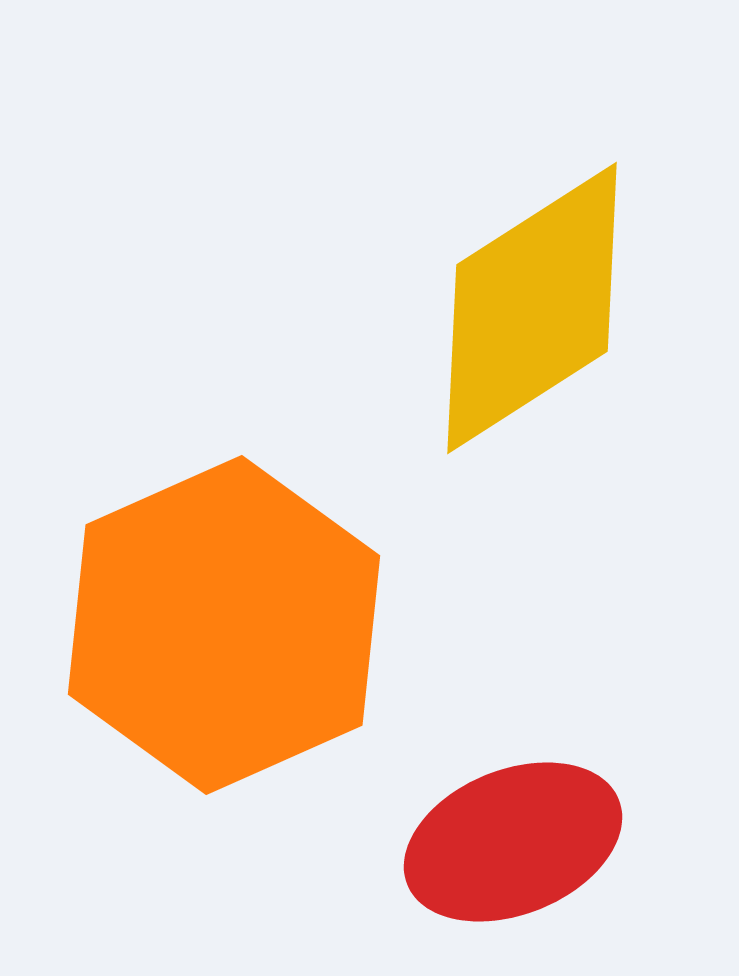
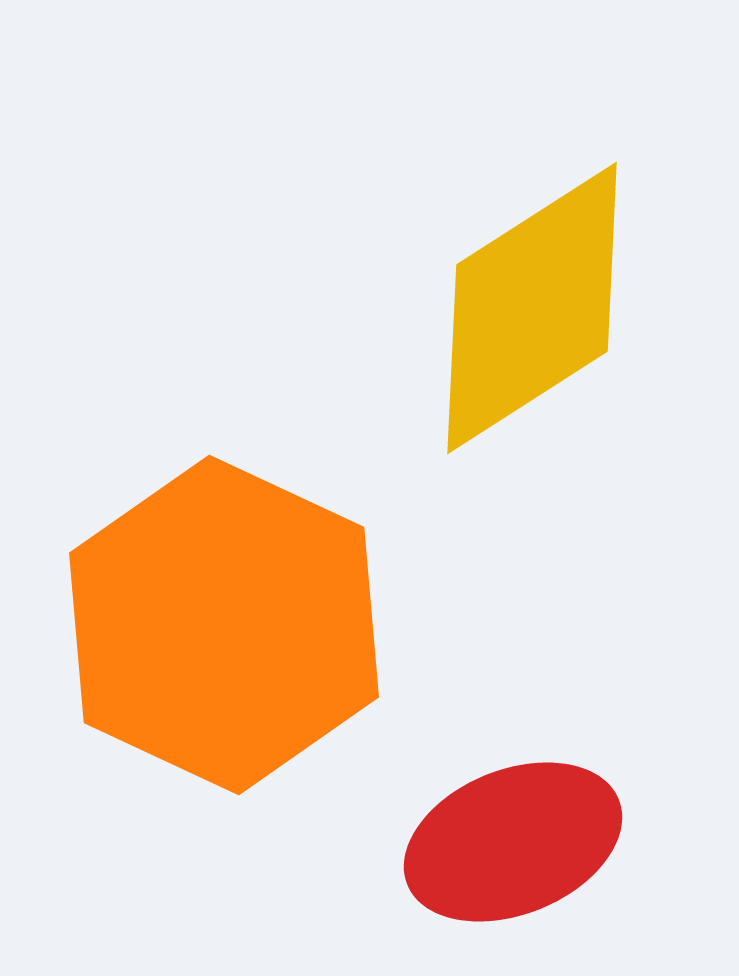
orange hexagon: rotated 11 degrees counterclockwise
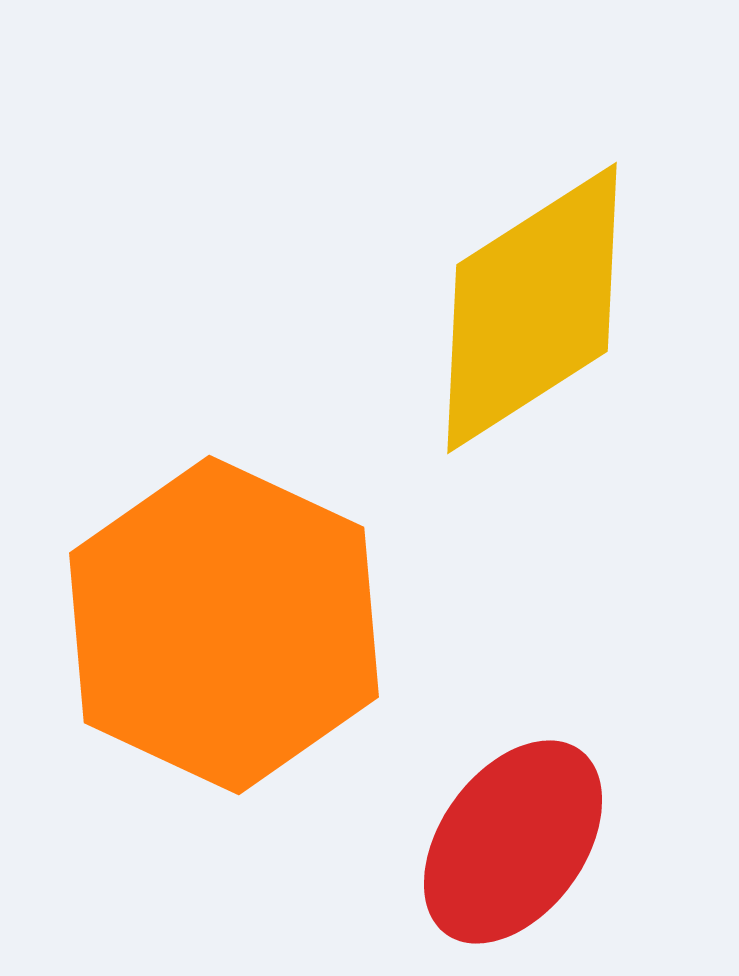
red ellipse: rotated 32 degrees counterclockwise
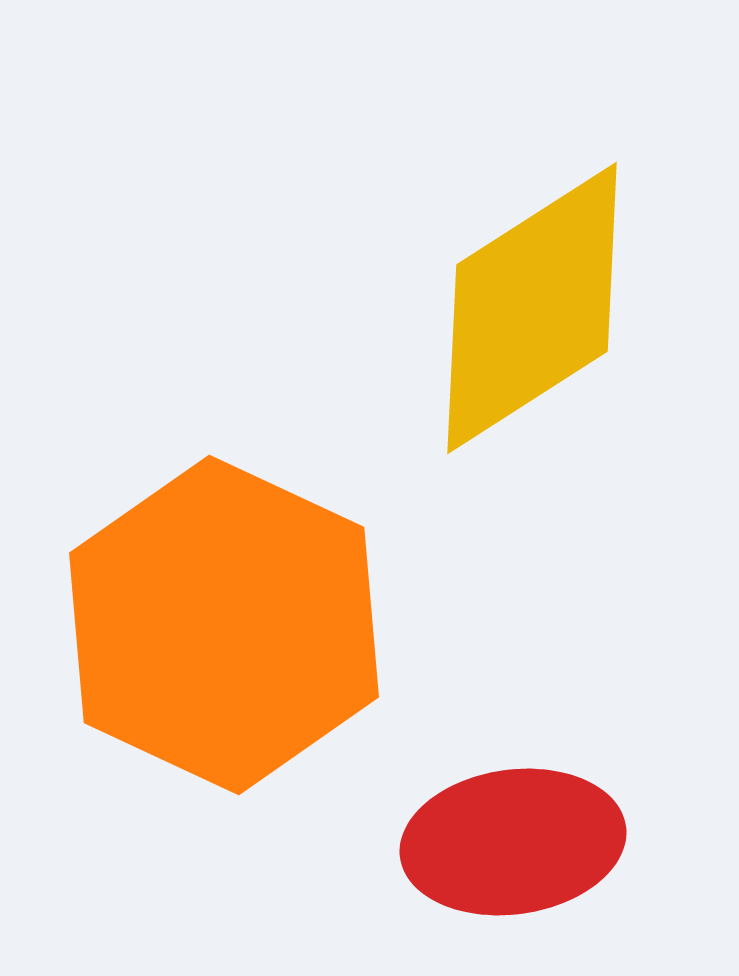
red ellipse: rotated 46 degrees clockwise
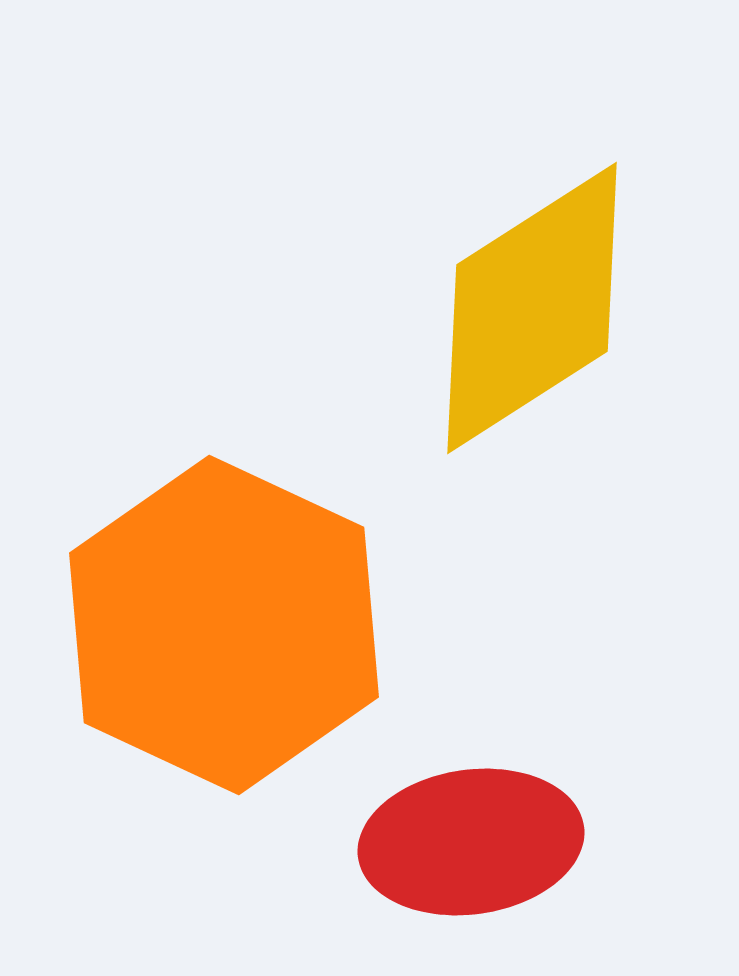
red ellipse: moved 42 px left
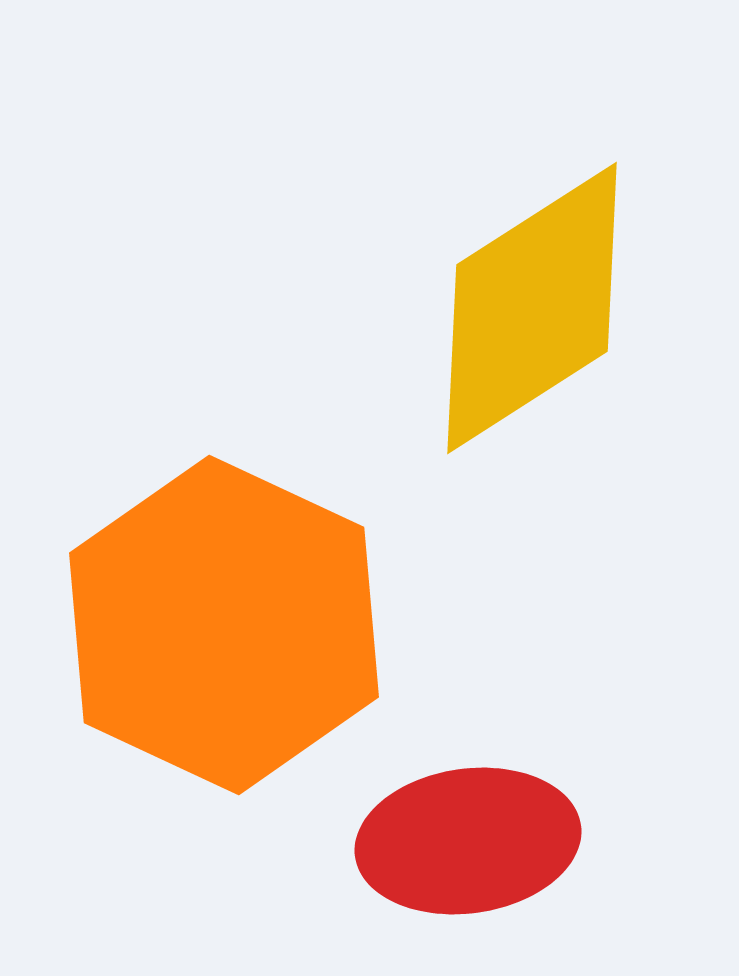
red ellipse: moved 3 px left, 1 px up
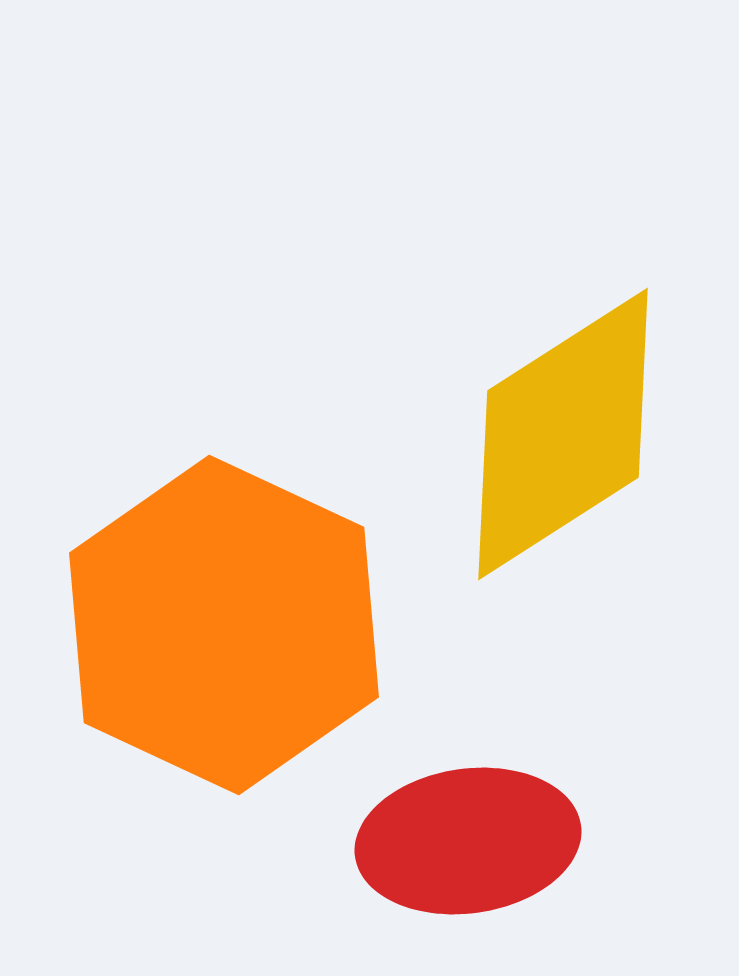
yellow diamond: moved 31 px right, 126 px down
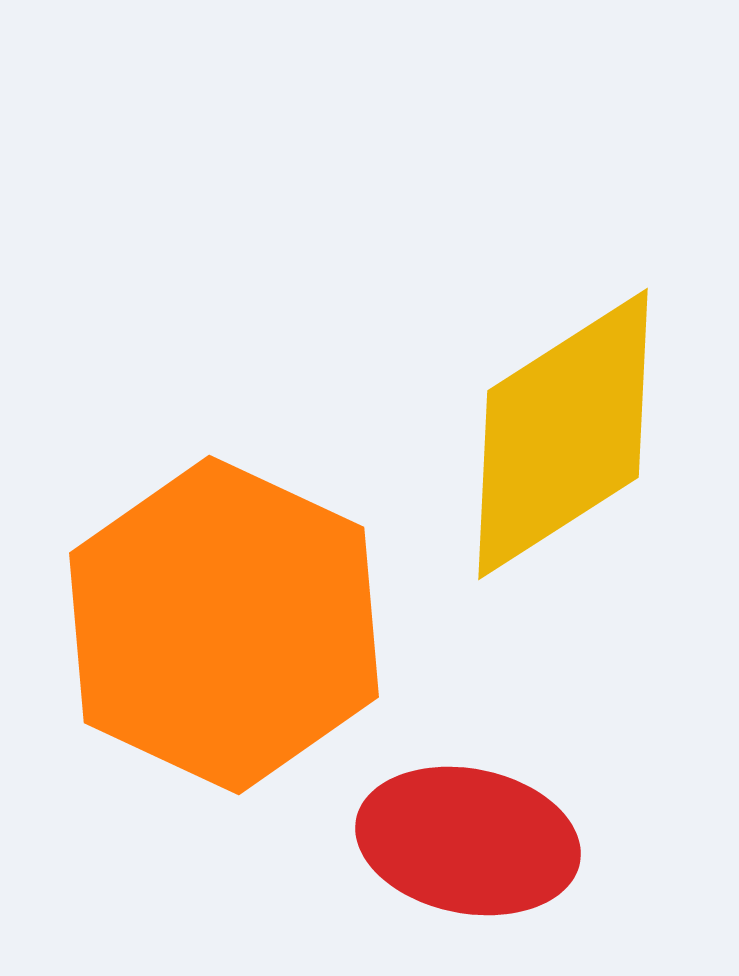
red ellipse: rotated 19 degrees clockwise
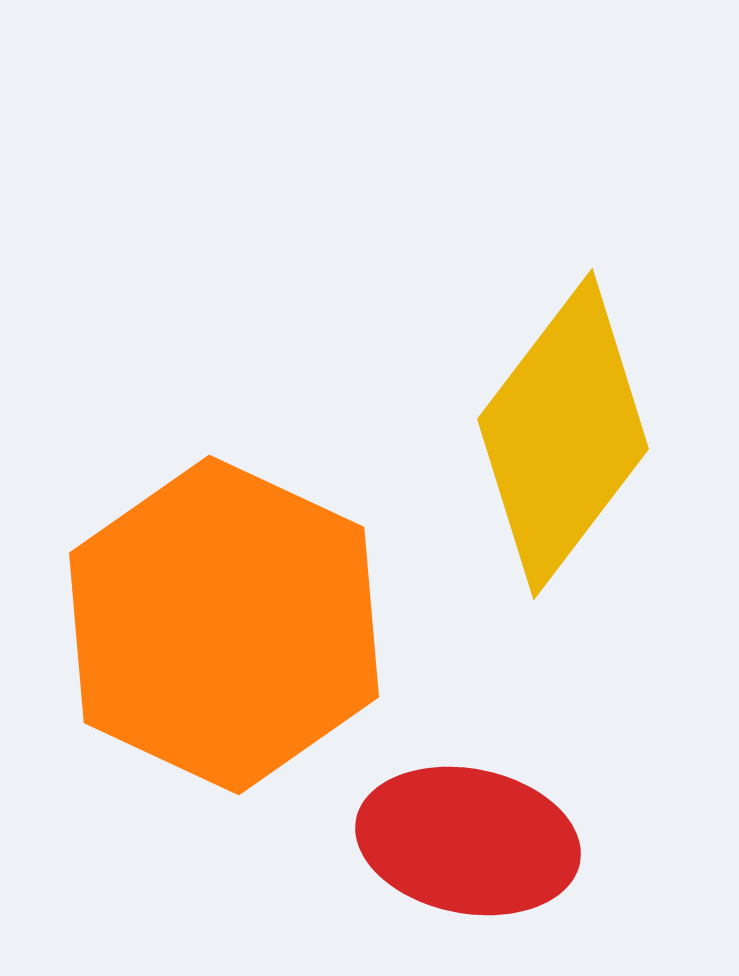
yellow diamond: rotated 20 degrees counterclockwise
